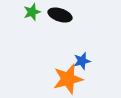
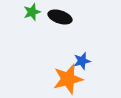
black ellipse: moved 2 px down
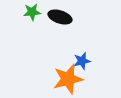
green star: rotated 12 degrees clockwise
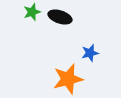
green star: rotated 12 degrees counterclockwise
blue star: moved 8 px right, 8 px up
